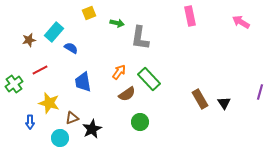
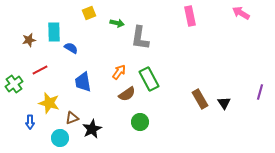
pink arrow: moved 9 px up
cyan rectangle: rotated 42 degrees counterclockwise
green rectangle: rotated 15 degrees clockwise
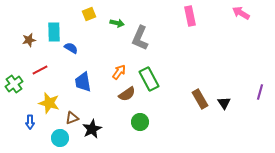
yellow square: moved 1 px down
gray L-shape: rotated 15 degrees clockwise
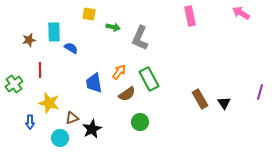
yellow square: rotated 32 degrees clockwise
green arrow: moved 4 px left, 4 px down
red line: rotated 63 degrees counterclockwise
blue trapezoid: moved 11 px right, 1 px down
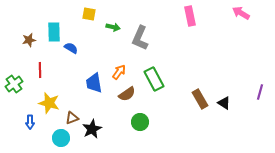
green rectangle: moved 5 px right
black triangle: rotated 24 degrees counterclockwise
cyan circle: moved 1 px right
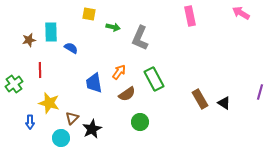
cyan rectangle: moved 3 px left
brown triangle: rotated 24 degrees counterclockwise
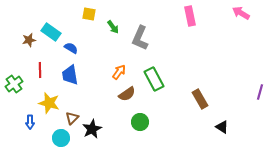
green arrow: rotated 40 degrees clockwise
cyan rectangle: rotated 54 degrees counterclockwise
blue trapezoid: moved 24 px left, 8 px up
black triangle: moved 2 px left, 24 px down
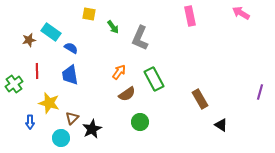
red line: moved 3 px left, 1 px down
black triangle: moved 1 px left, 2 px up
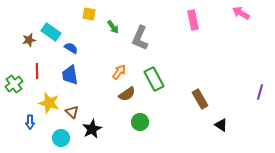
pink rectangle: moved 3 px right, 4 px down
brown triangle: moved 6 px up; rotated 32 degrees counterclockwise
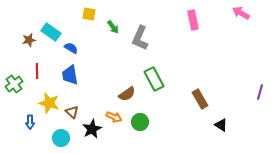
orange arrow: moved 5 px left, 45 px down; rotated 77 degrees clockwise
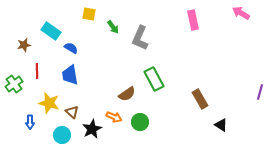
cyan rectangle: moved 1 px up
brown star: moved 5 px left, 5 px down
cyan circle: moved 1 px right, 3 px up
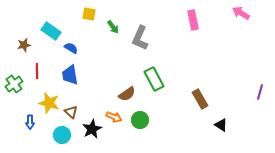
brown triangle: moved 1 px left
green circle: moved 2 px up
